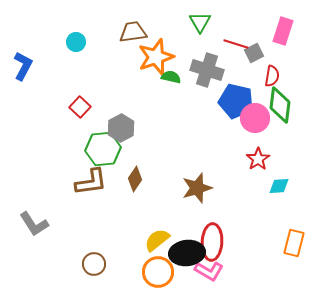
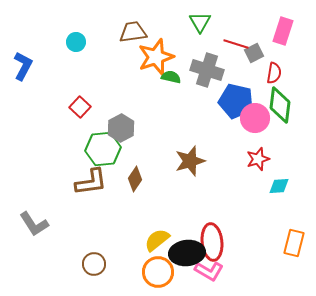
red semicircle: moved 2 px right, 3 px up
red star: rotated 15 degrees clockwise
brown star: moved 7 px left, 27 px up
red ellipse: rotated 9 degrees counterclockwise
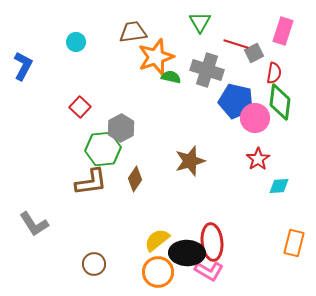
green diamond: moved 3 px up
red star: rotated 15 degrees counterclockwise
black ellipse: rotated 8 degrees clockwise
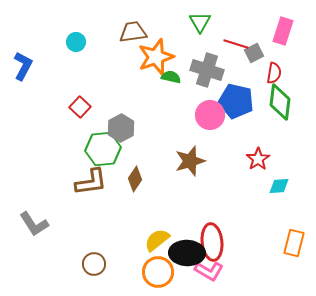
pink circle: moved 45 px left, 3 px up
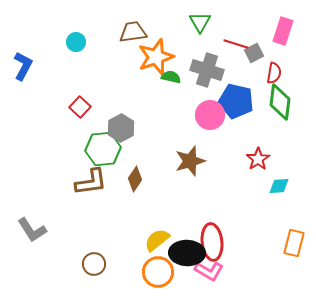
gray L-shape: moved 2 px left, 6 px down
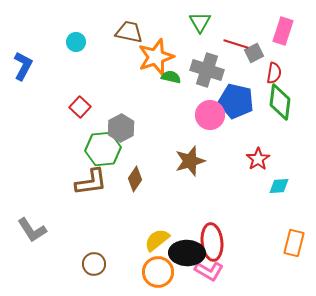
brown trapezoid: moved 4 px left; rotated 20 degrees clockwise
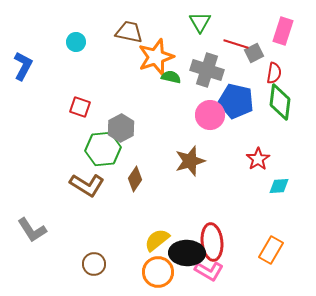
red square: rotated 25 degrees counterclockwise
brown L-shape: moved 4 px left, 3 px down; rotated 40 degrees clockwise
orange rectangle: moved 23 px left, 7 px down; rotated 16 degrees clockwise
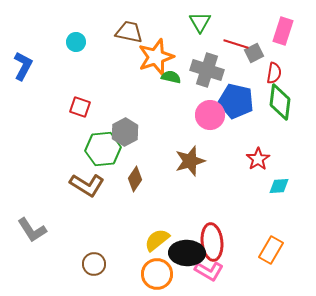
gray hexagon: moved 4 px right, 4 px down
orange circle: moved 1 px left, 2 px down
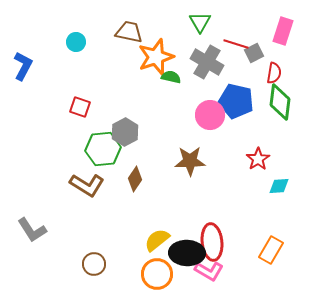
gray cross: moved 8 px up; rotated 12 degrees clockwise
brown star: rotated 16 degrees clockwise
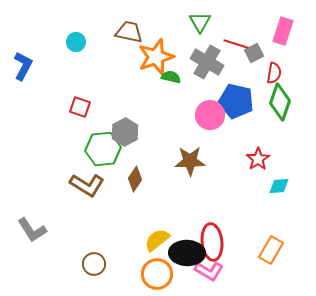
green diamond: rotated 12 degrees clockwise
